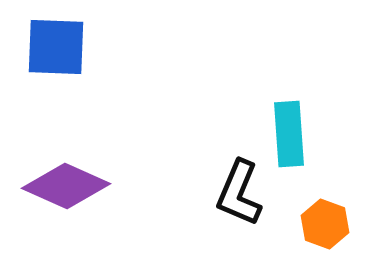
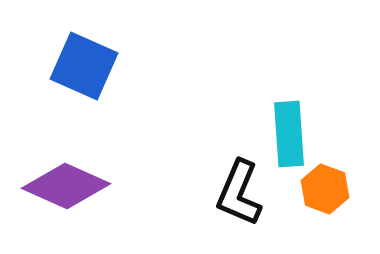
blue square: moved 28 px right, 19 px down; rotated 22 degrees clockwise
orange hexagon: moved 35 px up
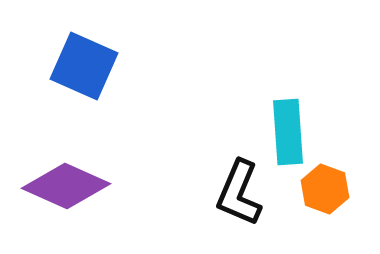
cyan rectangle: moved 1 px left, 2 px up
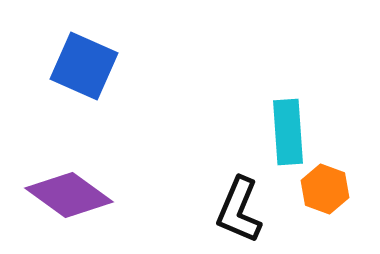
purple diamond: moved 3 px right, 9 px down; rotated 12 degrees clockwise
black L-shape: moved 17 px down
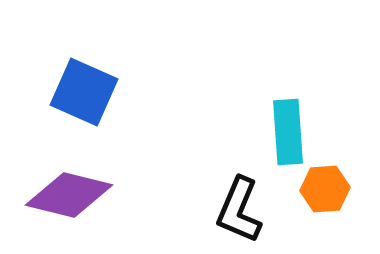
blue square: moved 26 px down
orange hexagon: rotated 24 degrees counterclockwise
purple diamond: rotated 22 degrees counterclockwise
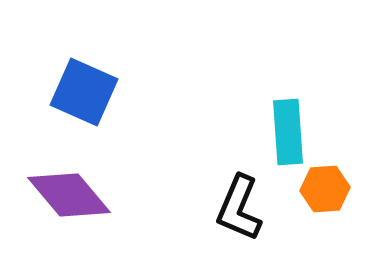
purple diamond: rotated 36 degrees clockwise
black L-shape: moved 2 px up
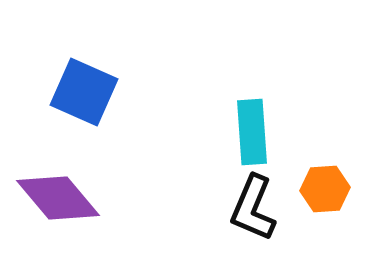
cyan rectangle: moved 36 px left
purple diamond: moved 11 px left, 3 px down
black L-shape: moved 14 px right
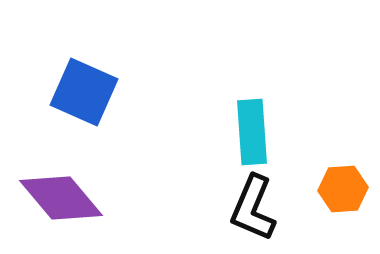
orange hexagon: moved 18 px right
purple diamond: moved 3 px right
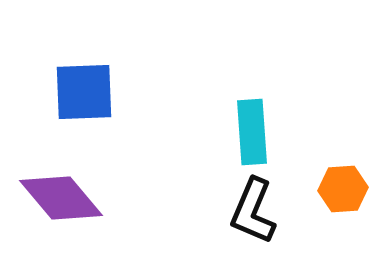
blue square: rotated 26 degrees counterclockwise
black L-shape: moved 3 px down
